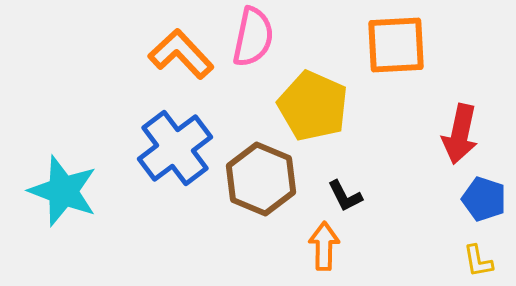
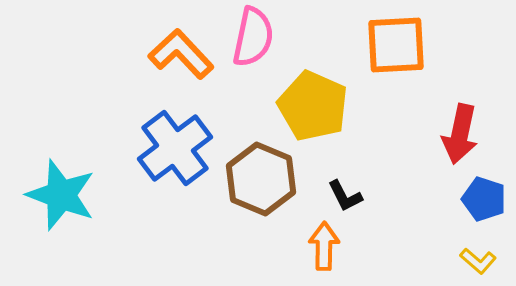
cyan star: moved 2 px left, 4 px down
yellow L-shape: rotated 39 degrees counterclockwise
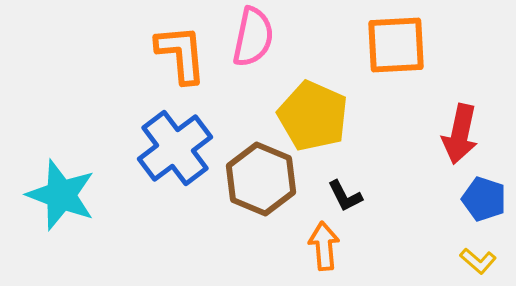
orange L-shape: rotated 38 degrees clockwise
yellow pentagon: moved 10 px down
orange arrow: rotated 6 degrees counterclockwise
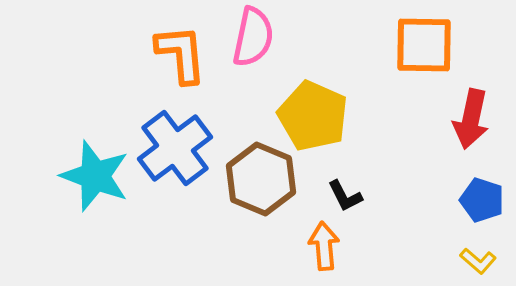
orange square: moved 28 px right; rotated 4 degrees clockwise
red arrow: moved 11 px right, 15 px up
cyan star: moved 34 px right, 19 px up
blue pentagon: moved 2 px left, 1 px down
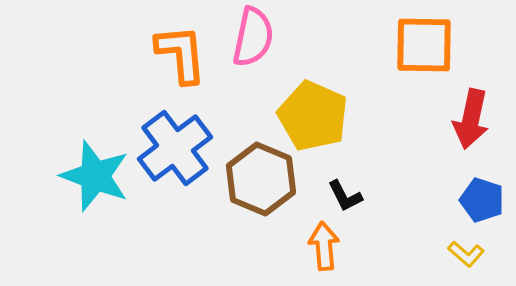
yellow L-shape: moved 12 px left, 7 px up
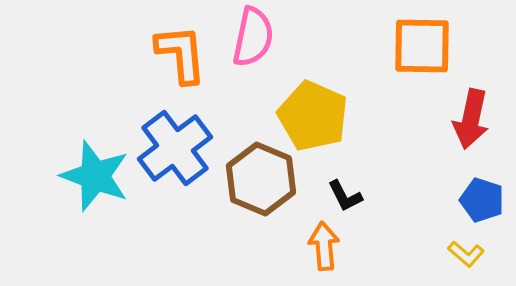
orange square: moved 2 px left, 1 px down
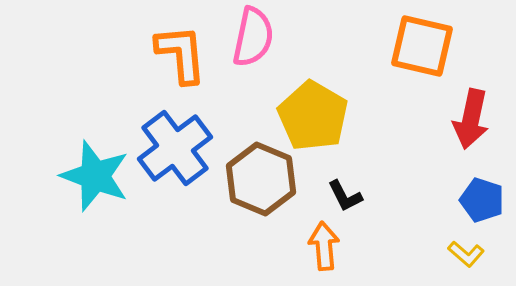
orange square: rotated 12 degrees clockwise
yellow pentagon: rotated 6 degrees clockwise
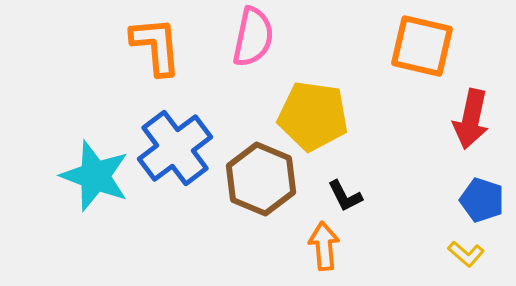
orange L-shape: moved 25 px left, 8 px up
yellow pentagon: rotated 22 degrees counterclockwise
